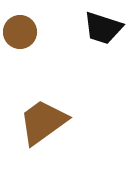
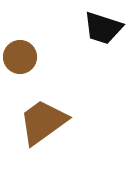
brown circle: moved 25 px down
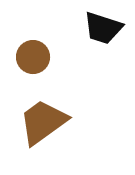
brown circle: moved 13 px right
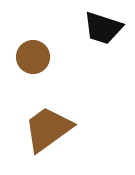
brown trapezoid: moved 5 px right, 7 px down
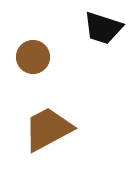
brown trapezoid: rotated 8 degrees clockwise
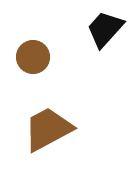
black trapezoid: moved 2 px right, 1 px down; rotated 114 degrees clockwise
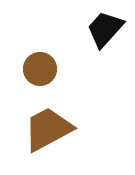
brown circle: moved 7 px right, 12 px down
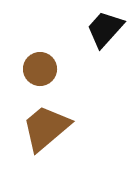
brown trapezoid: moved 2 px left, 1 px up; rotated 12 degrees counterclockwise
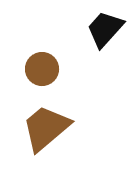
brown circle: moved 2 px right
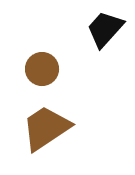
brown trapezoid: rotated 6 degrees clockwise
